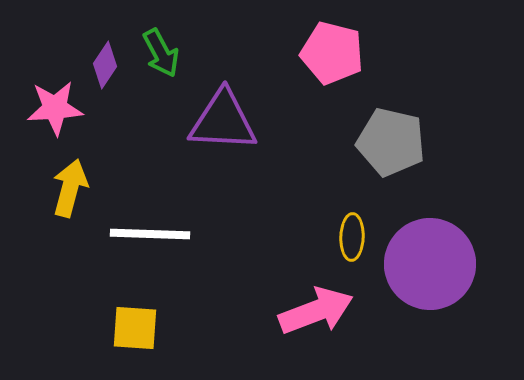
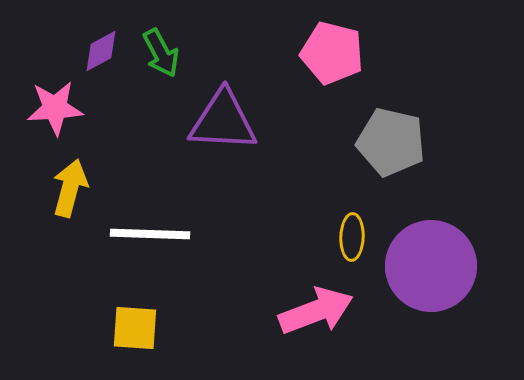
purple diamond: moved 4 px left, 14 px up; rotated 27 degrees clockwise
purple circle: moved 1 px right, 2 px down
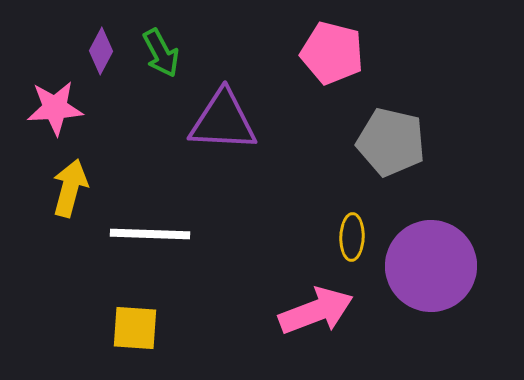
purple diamond: rotated 33 degrees counterclockwise
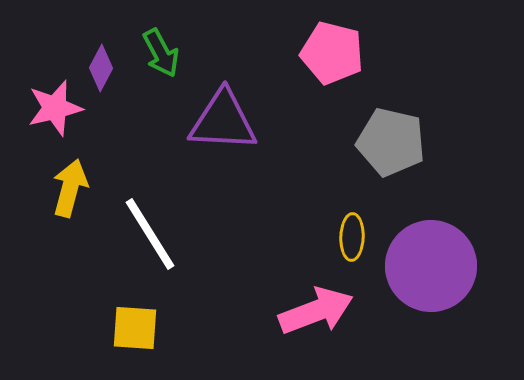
purple diamond: moved 17 px down
pink star: rotated 10 degrees counterclockwise
white line: rotated 56 degrees clockwise
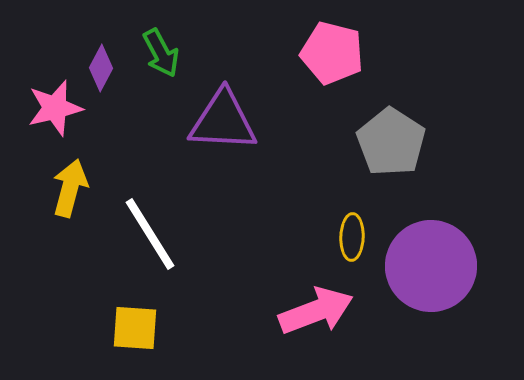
gray pentagon: rotated 20 degrees clockwise
